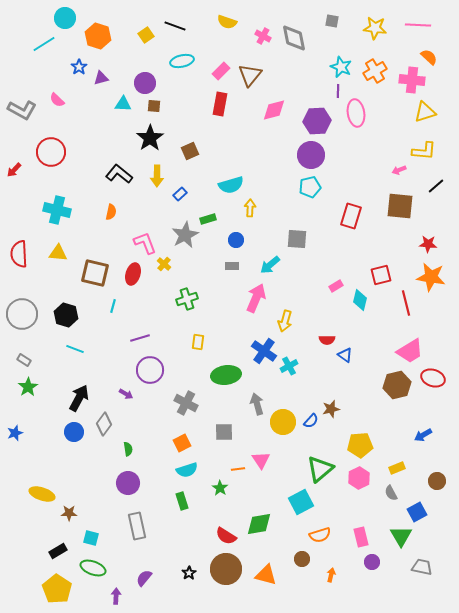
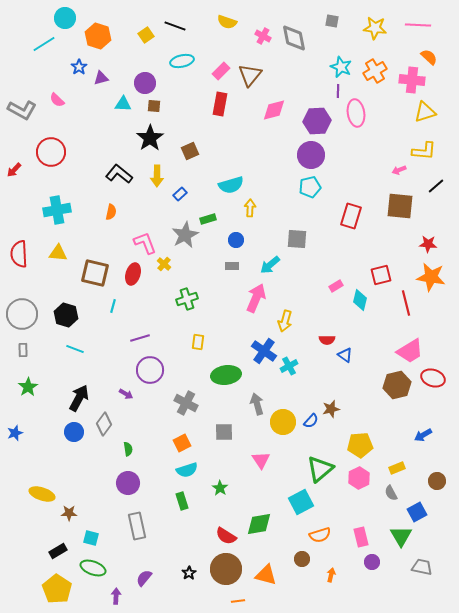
cyan cross at (57, 210): rotated 24 degrees counterclockwise
gray rectangle at (24, 360): moved 1 px left, 10 px up; rotated 56 degrees clockwise
orange line at (238, 469): moved 132 px down
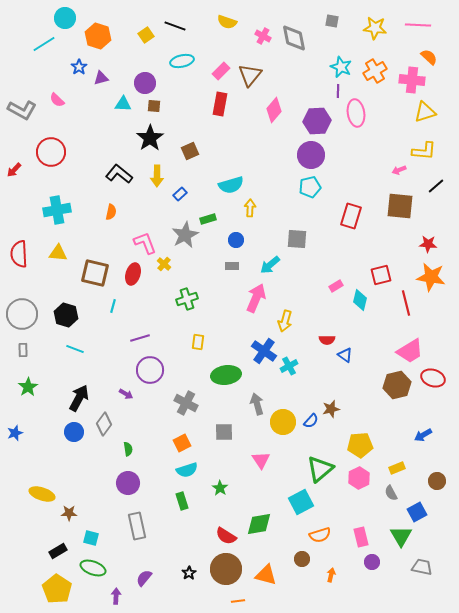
pink diamond at (274, 110): rotated 35 degrees counterclockwise
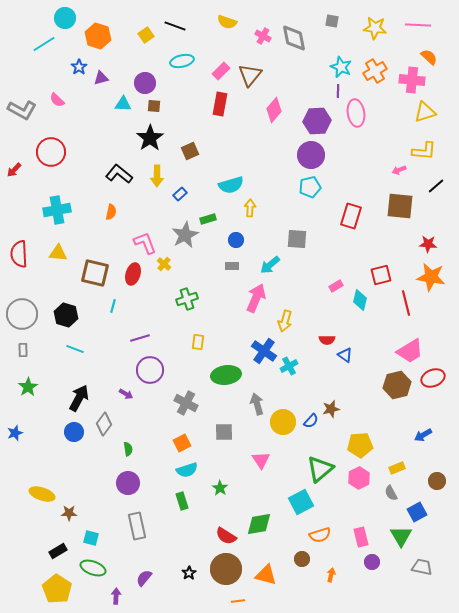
red ellipse at (433, 378): rotated 40 degrees counterclockwise
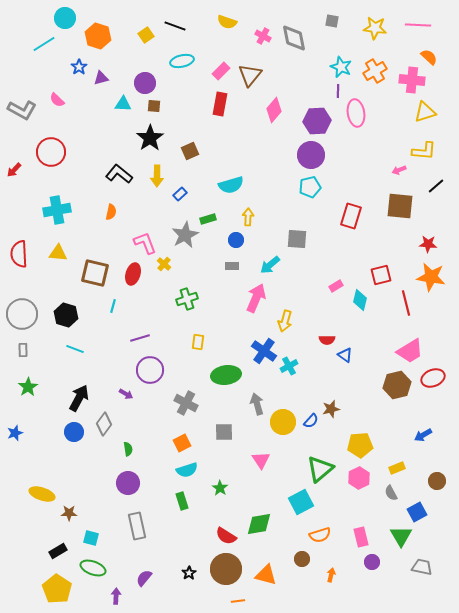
yellow arrow at (250, 208): moved 2 px left, 9 px down
